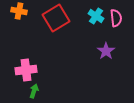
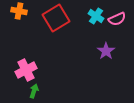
pink semicircle: moved 1 px right, 1 px down; rotated 72 degrees clockwise
pink cross: rotated 20 degrees counterclockwise
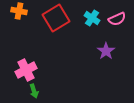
cyan cross: moved 4 px left, 2 px down
green arrow: rotated 144 degrees clockwise
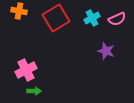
cyan cross: rotated 28 degrees clockwise
purple star: rotated 18 degrees counterclockwise
green arrow: rotated 72 degrees counterclockwise
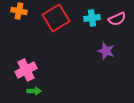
cyan cross: rotated 21 degrees clockwise
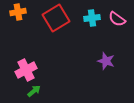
orange cross: moved 1 px left, 1 px down; rotated 21 degrees counterclockwise
pink semicircle: rotated 60 degrees clockwise
purple star: moved 10 px down
green arrow: rotated 40 degrees counterclockwise
